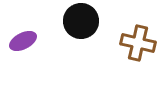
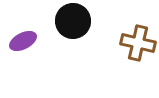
black circle: moved 8 px left
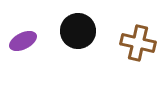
black circle: moved 5 px right, 10 px down
